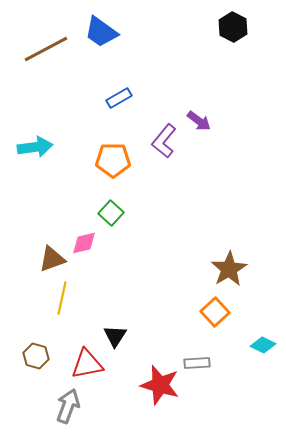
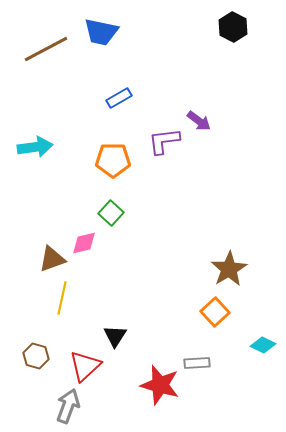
blue trapezoid: rotated 24 degrees counterclockwise
purple L-shape: rotated 44 degrees clockwise
red triangle: moved 2 px left, 2 px down; rotated 32 degrees counterclockwise
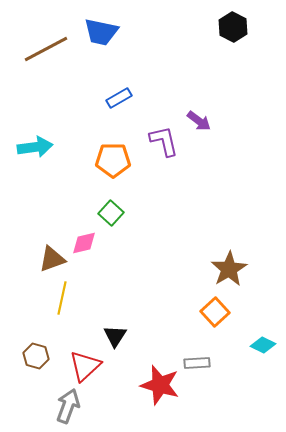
purple L-shape: rotated 84 degrees clockwise
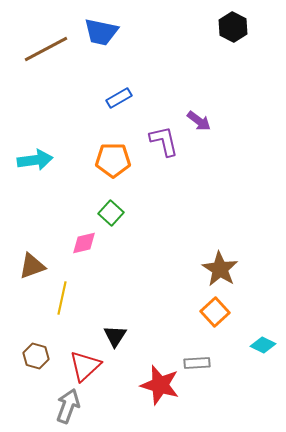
cyan arrow: moved 13 px down
brown triangle: moved 20 px left, 7 px down
brown star: moved 9 px left; rotated 9 degrees counterclockwise
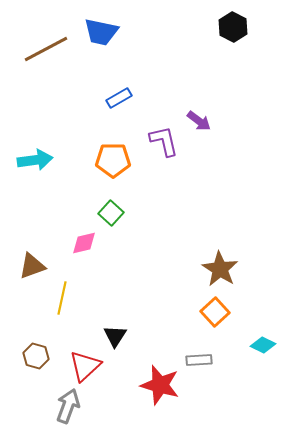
gray rectangle: moved 2 px right, 3 px up
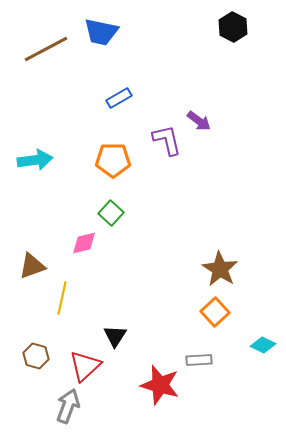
purple L-shape: moved 3 px right, 1 px up
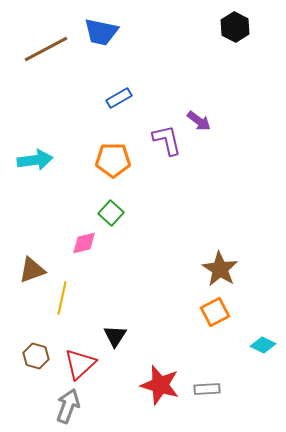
black hexagon: moved 2 px right
brown triangle: moved 4 px down
orange square: rotated 16 degrees clockwise
gray rectangle: moved 8 px right, 29 px down
red triangle: moved 5 px left, 2 px up
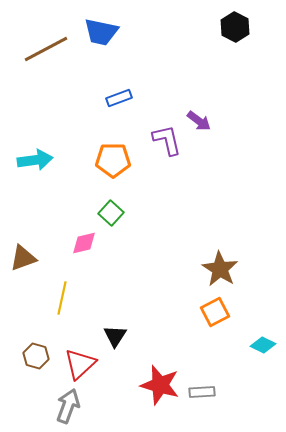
blue rectangle: rotated 10 degrees clockwise
brown triangle: moved 9 px left, 12 px up
gray rectangle: moved 5 px left, 3 px down
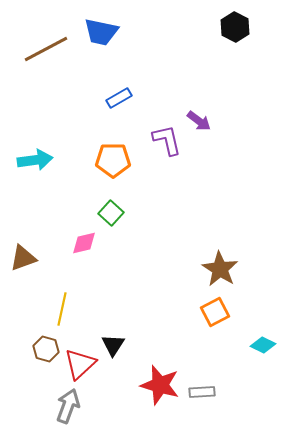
blue rectangle: rotated 10 degrees counterclockwise
yellow line: moved 11 px down
black triangle: moved 2 px left, 9 px down
brown hexagon: moved 10 px right, 7 px up
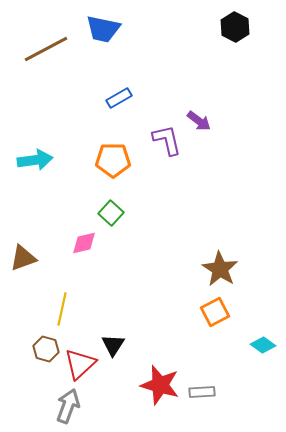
blue trapezoid: moved 2 px right, 3 px up
cyan diamond: rotated 10 degrees clockwise
